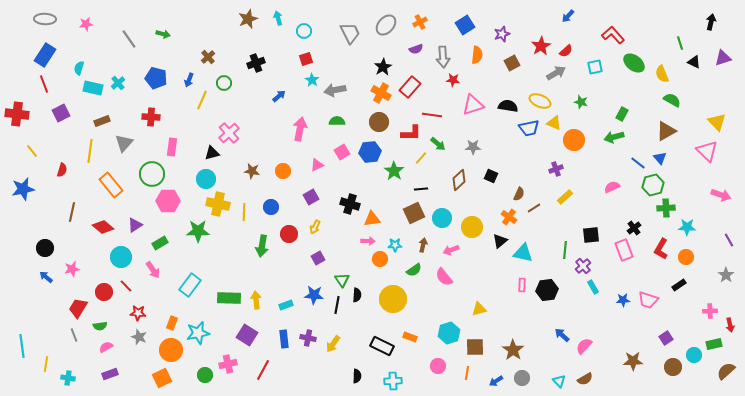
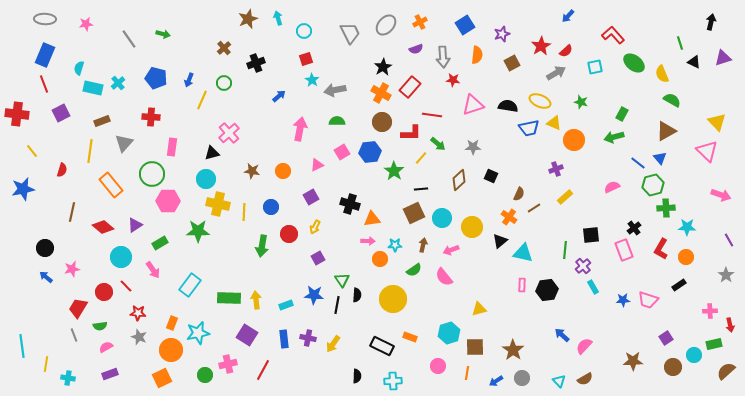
blue rectangle at (45, 55): rotated 10 degrees counterclockwise
brown cross at (208, 57): moved 16 px right, 9 px up
brown circle at (379, 122): moved 3 px right
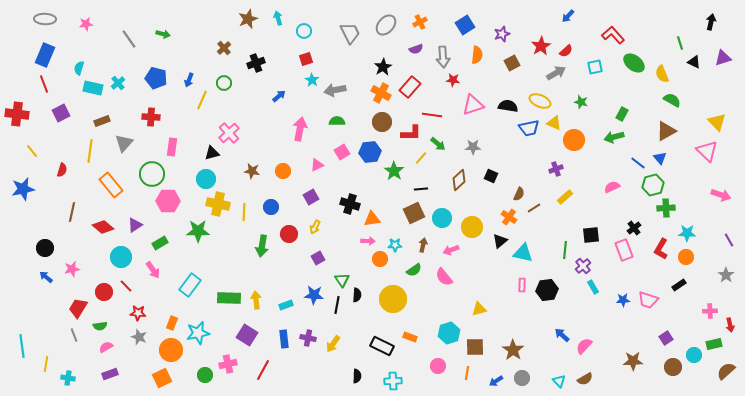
cyan star at (687, 227): moved 6 px down
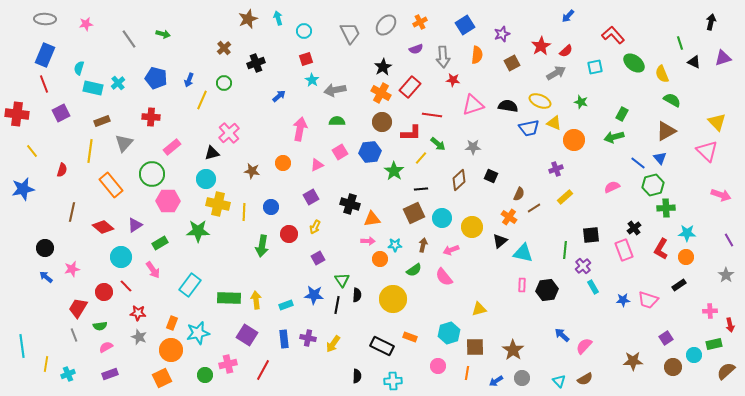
pink rectangle at (172, 147): rotated 42 degrees clockwise
pink square at (342, 152): moved 2 px left
orange circle at (283, 171): moved 8 px up
cyan cross at (68, 378): moved 4 px up; rotated 32 degrees counterclockwise
